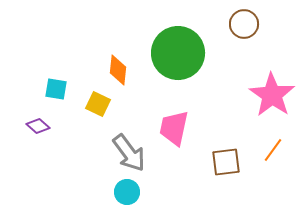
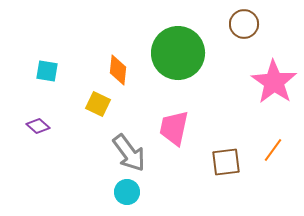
cyan square: moved 9 px left, 18 px up
pink star: moved 2 px right, 13 px up
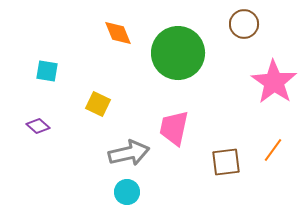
orange diamond: moved 37 px up; rotated 28 degrees counterclockwise
gray arrow: rotated 66 degrees counterclockwise
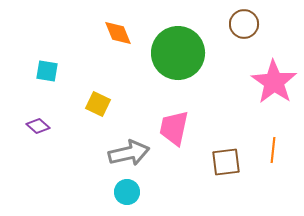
orange line: rotated 30 degrees counterclockwise
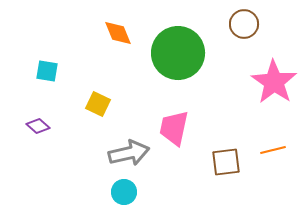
orange line: rotated 70 degrees clockwise
cyan circle: moved 3 px left
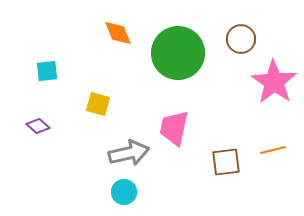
brown circle: moved 3 px left, 15 px down
cyan square: rotated 15 degrees counterclockwise
yellow square: rotated 10 degrees counterclockwise
